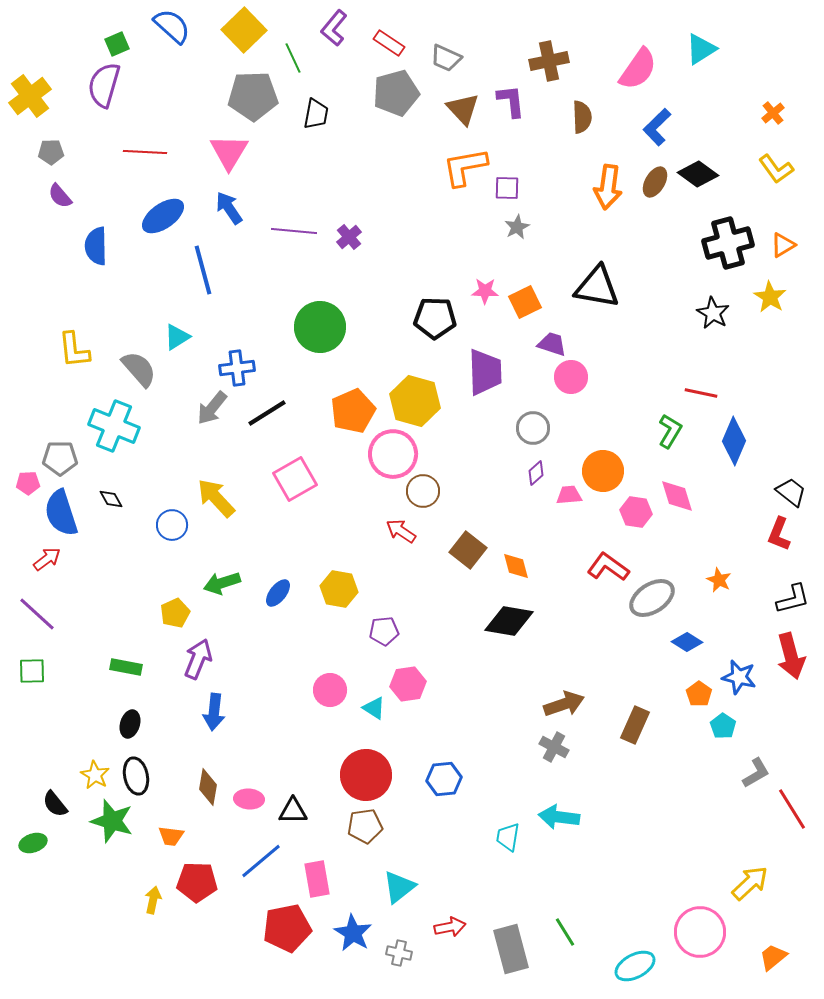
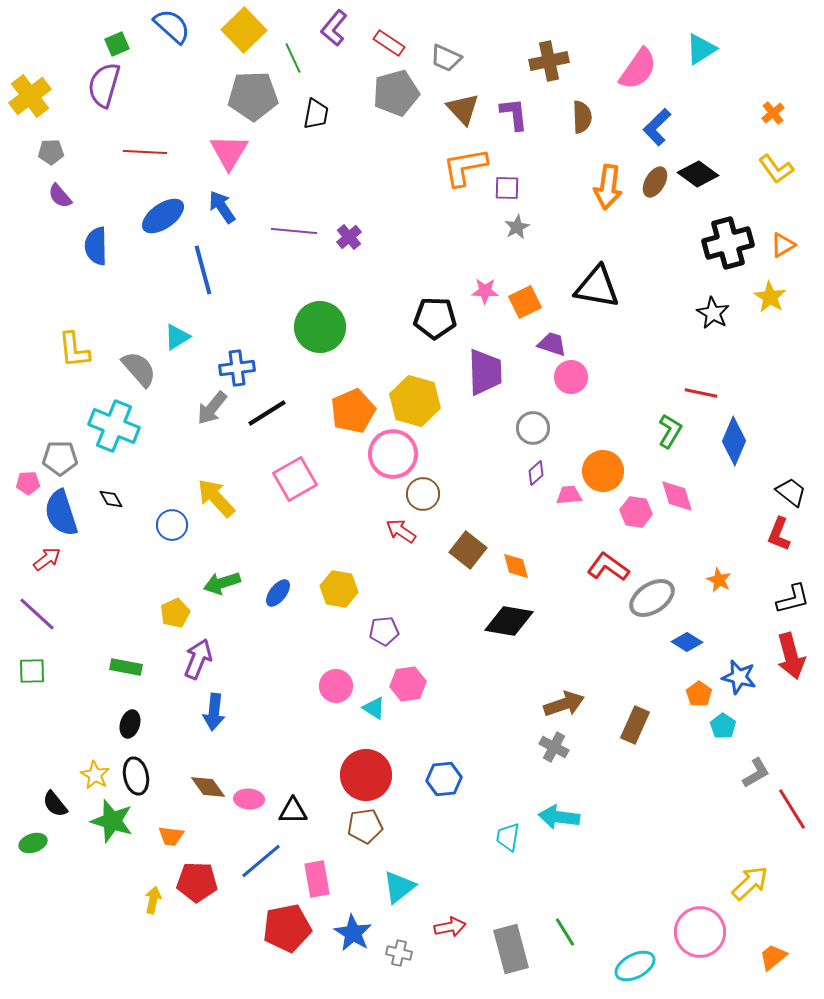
purple L-shape at (511, 101): moved 3 px right, 13 px down
blue arrow at (229, 208): moved 7 px left, 1 px up
brown circle at (423, 491): moved 3 px down
pink circle at (330, 690): moved 6 px right, 4 px up
brown diamond at (208, 787): rotated 45 degrees counterclockwise
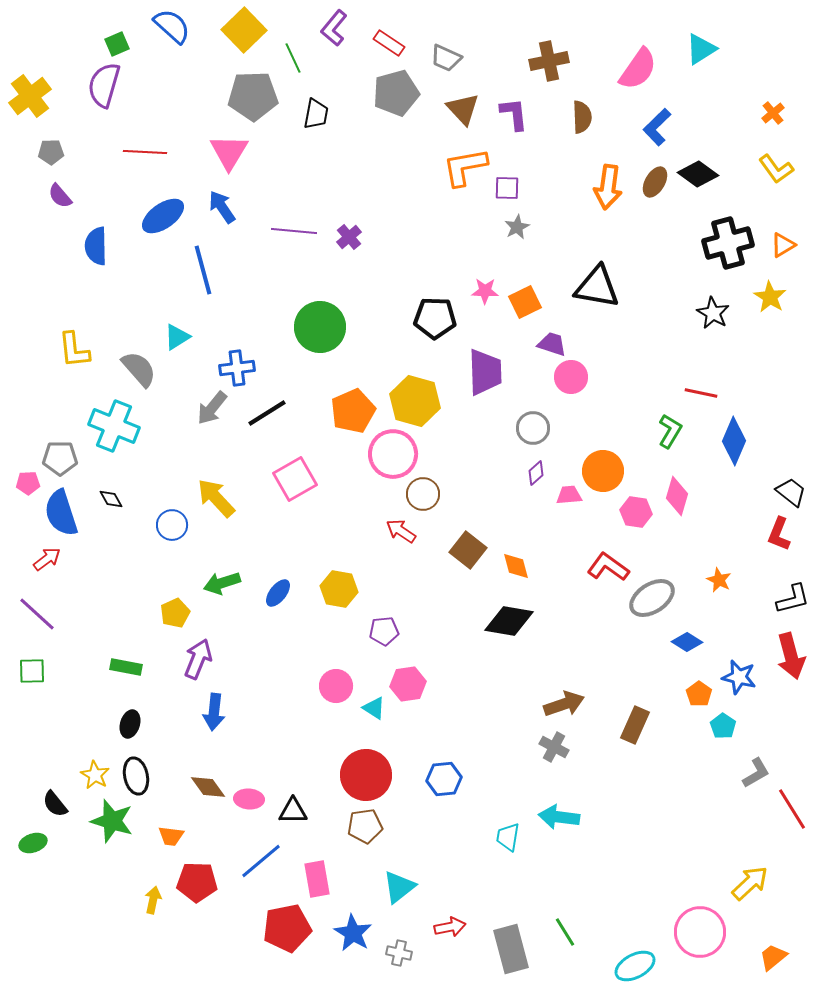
pink diamond at (677, 496): rotated 33 degrees clockwise
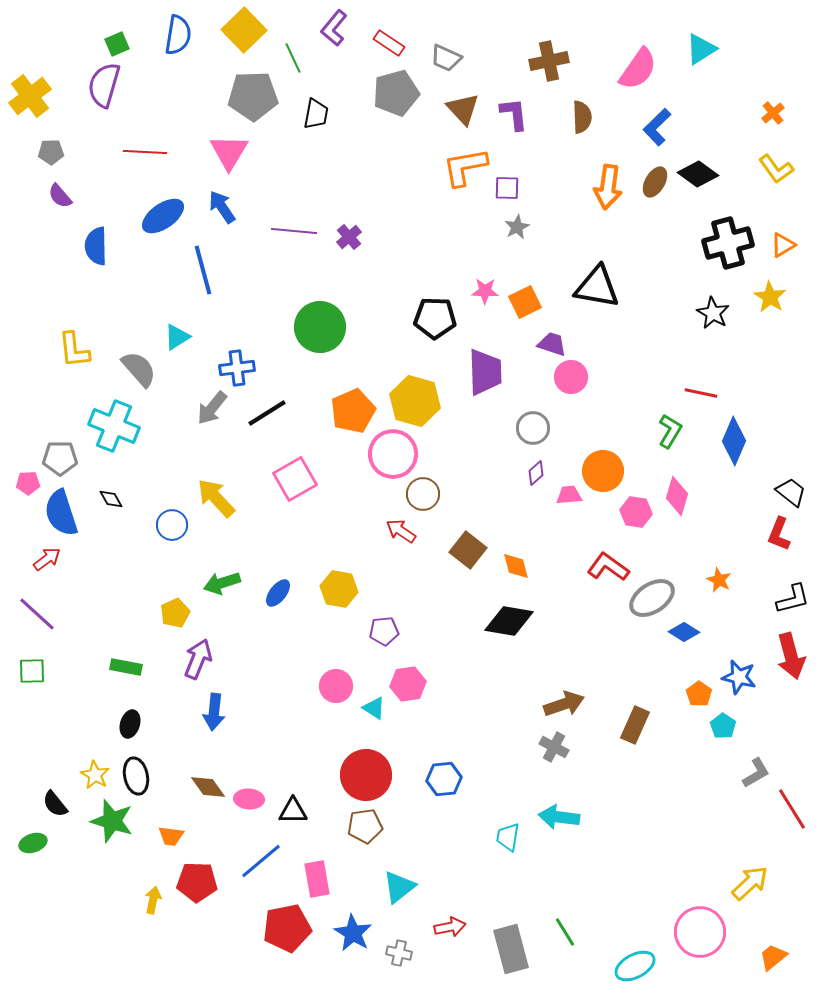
blue semicircle at (172, 26): moved 6 px right, 9 px down; rotated 57 degrees clockwise
blue diamond at (687, 642): moved 3 px left, 10 px up
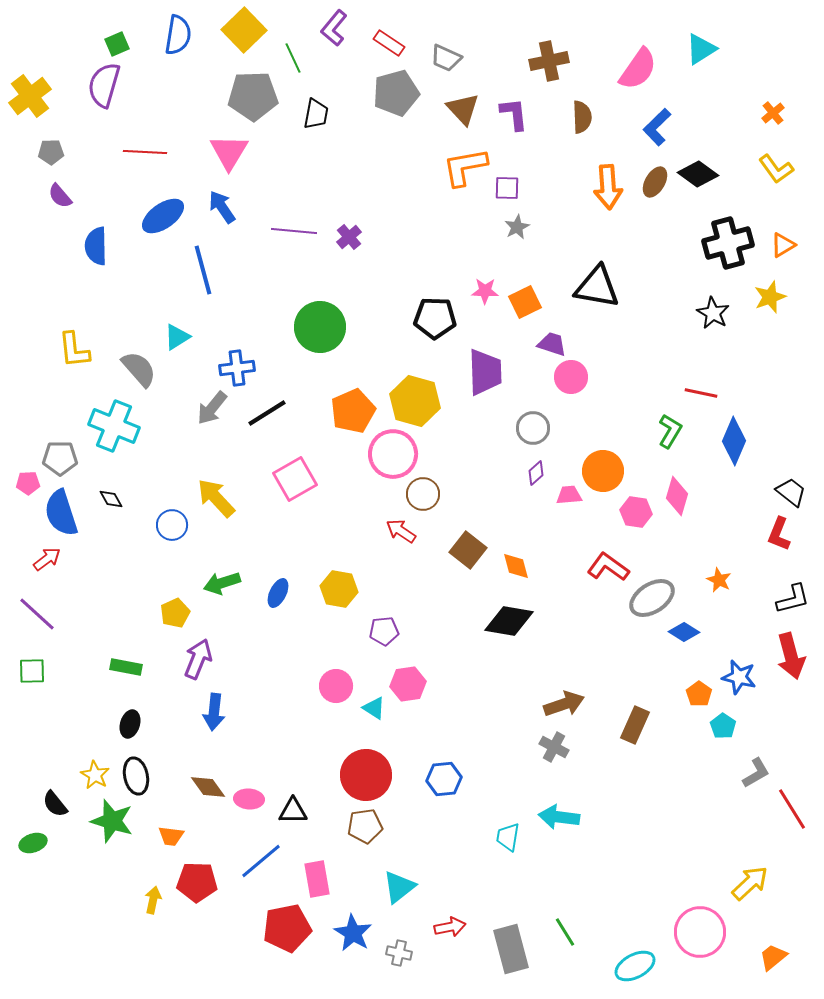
orange arrow at (608, 187): rotated 12 degrees counterclockwise
yellow star at (770, 297): rotated 20 degrees clockwise
blue ellipse at (278, 593): rotated 12 degrees counterclockwise
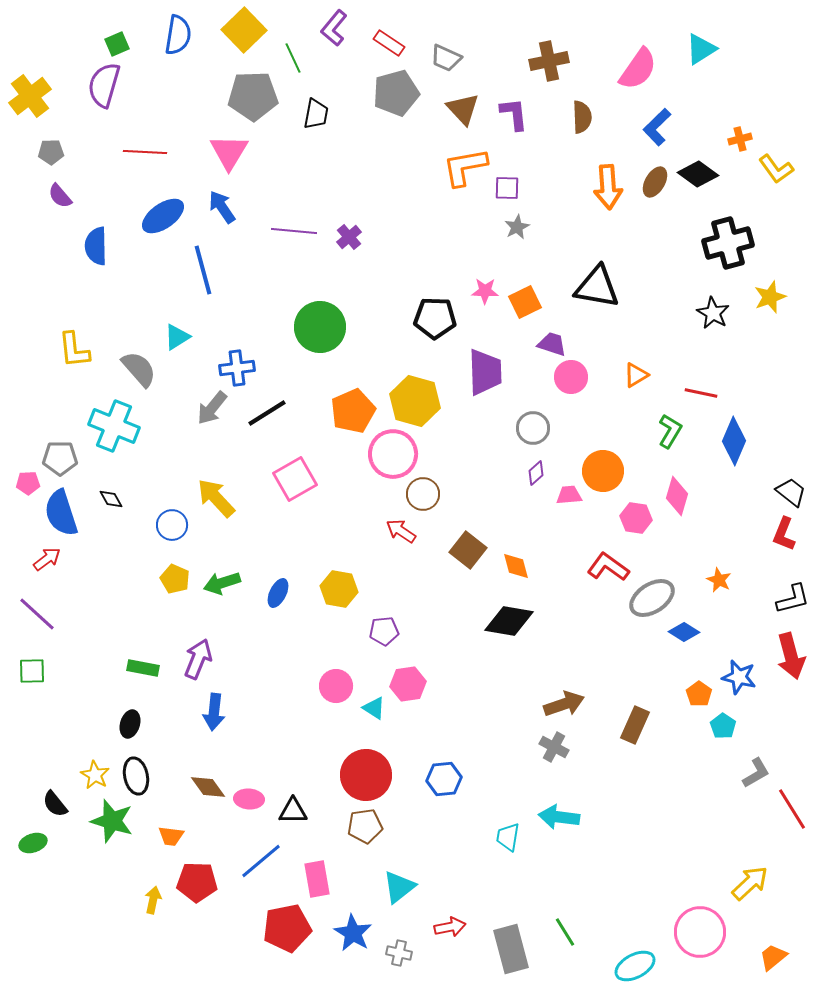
orange cross at (773, 113): moved 33 px left, 26 px down; rotated 25 degrees clockwise
orange triangle at (783, 245): moved 147 px left, 130 px down
pink hexagon at (636, 512): moved 6 px down
red L-shape at (779, 534): moved 5 px right
yellow pentagon at (175, 613): moved 34 px up; rotated 24 degrees counterclockwise
green rectangle at (126, 667): moved 17 px right, 1 px down
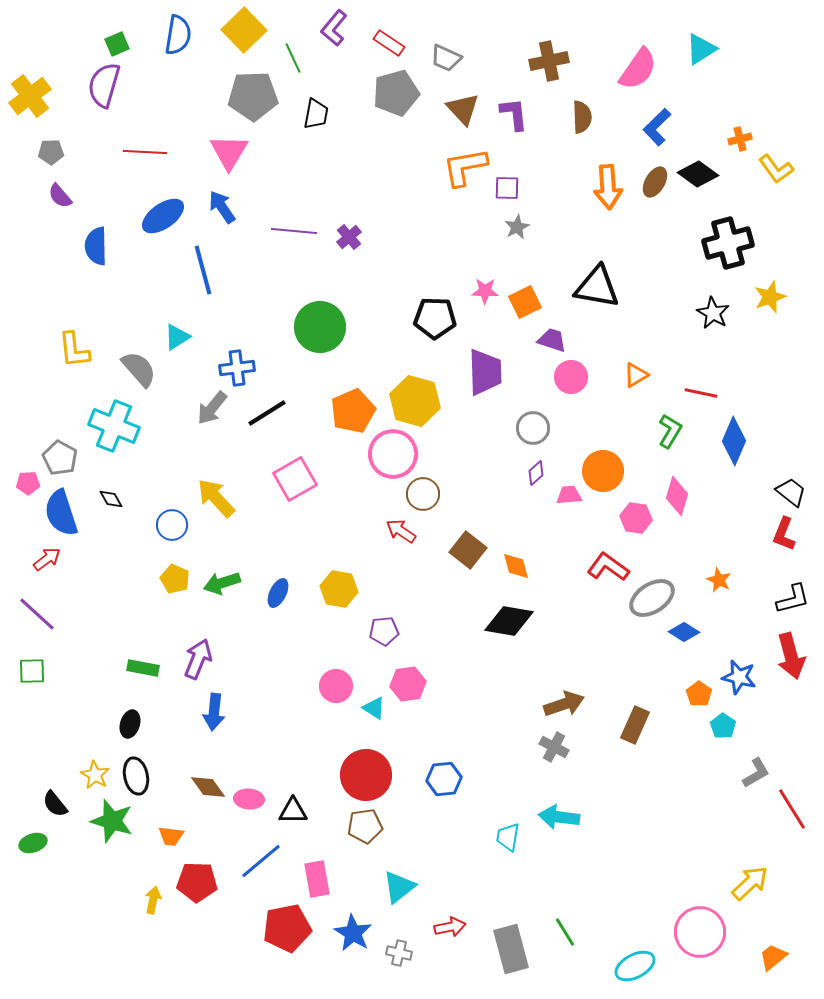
purple trapezoid at (552, 344): moved 4 px up
gray pentagon at (60, 458): rotated 28 degrees clockwise
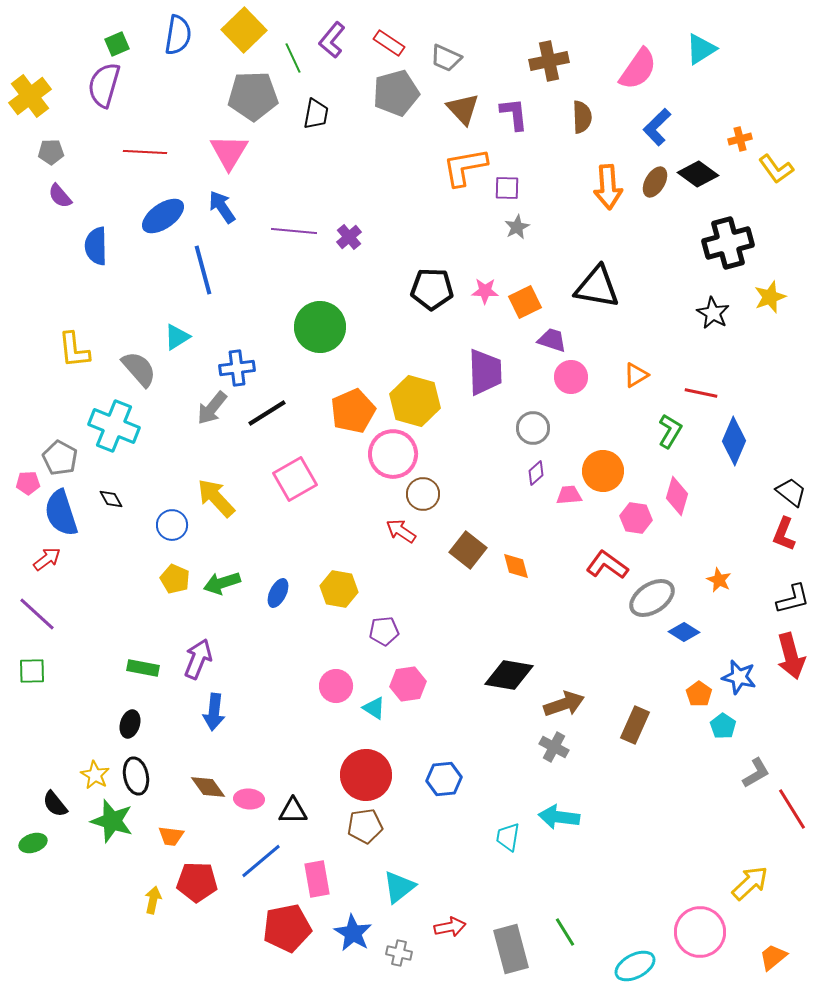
purple L-shape at (334, 28): moved 2 px left, 12 px down
black pentagon at (435, 318): moved 3 px left, 29 px up
red L-shape at (608, 567): moved 1 px left, 2 px up
black diamond at (509, 621): moved 54 px down
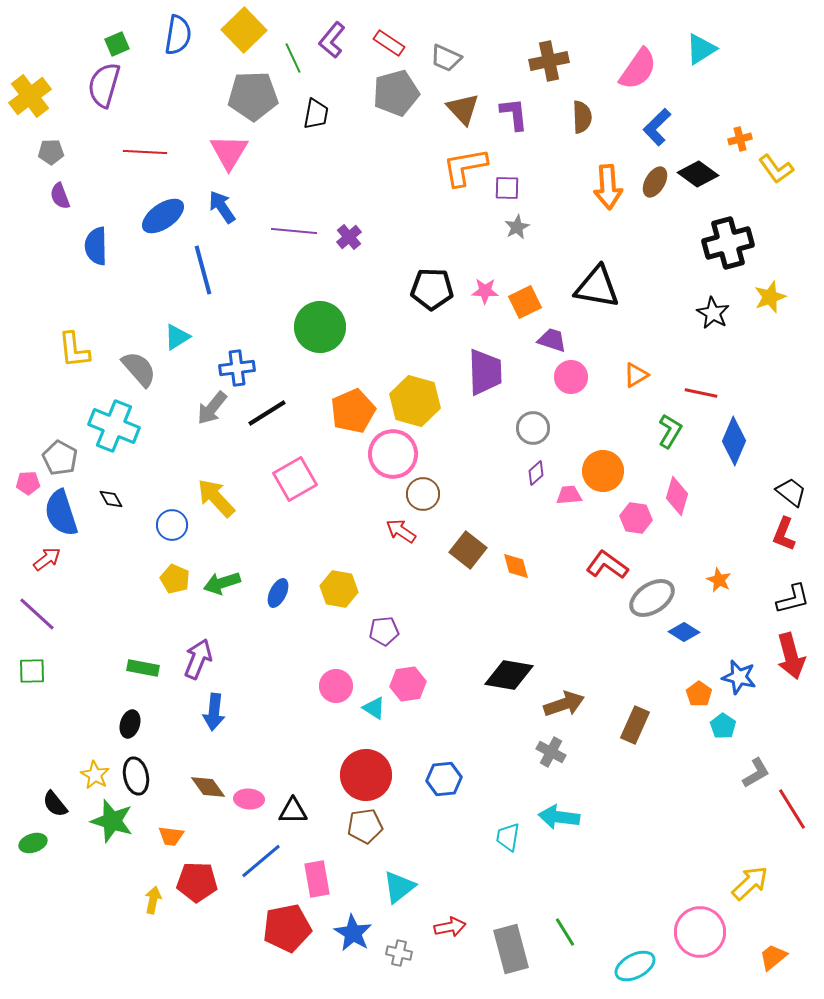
purple semicircle at (60, 196): rotated 20 degrees clockwise
gray cross at (554, 747): moved 3 px left, 5 px down
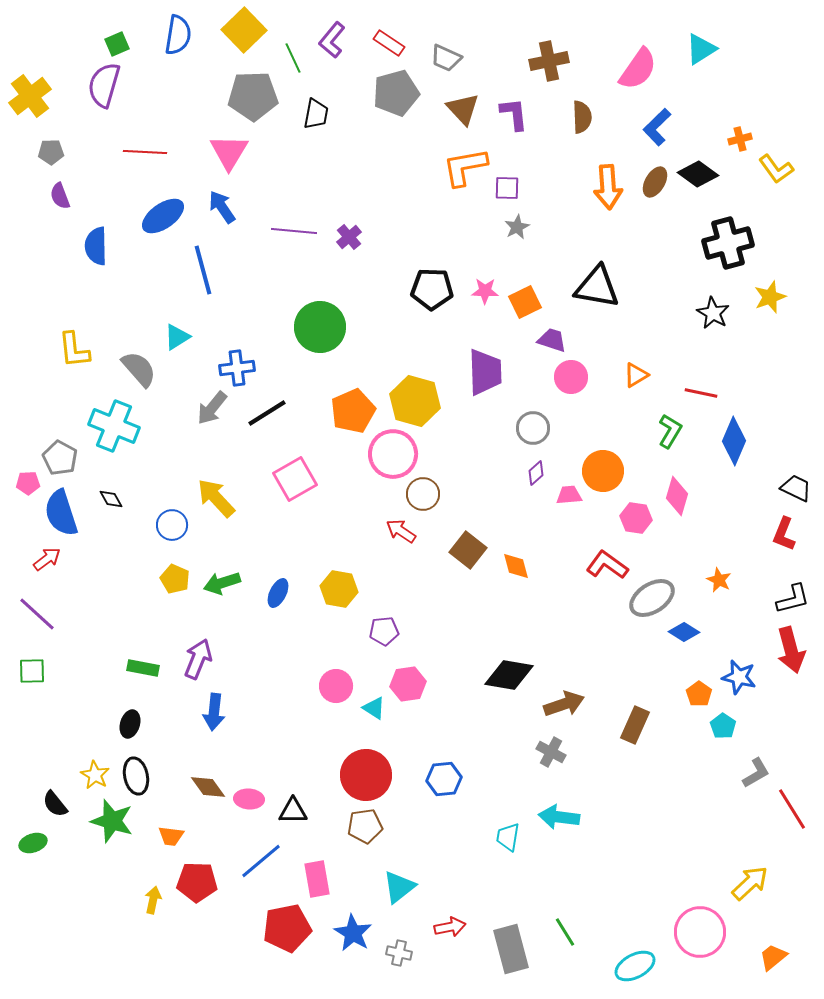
black trapezoid at (791, 492): moved 5 px right, 4 px up; rotated 12 degrees counterclockwise
red arrow at (791, 656): moved 6 px up
